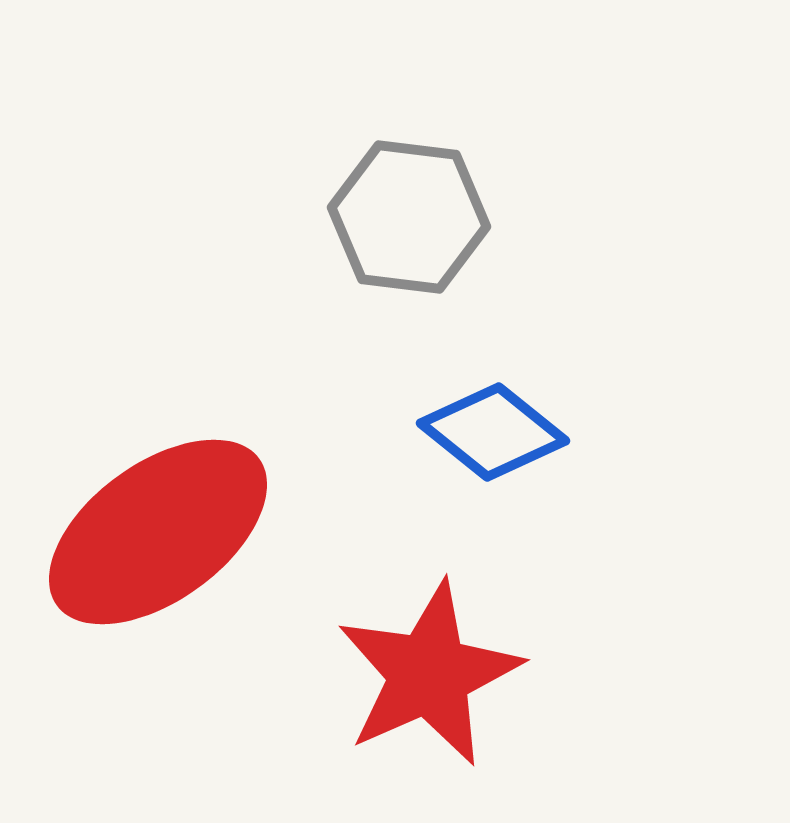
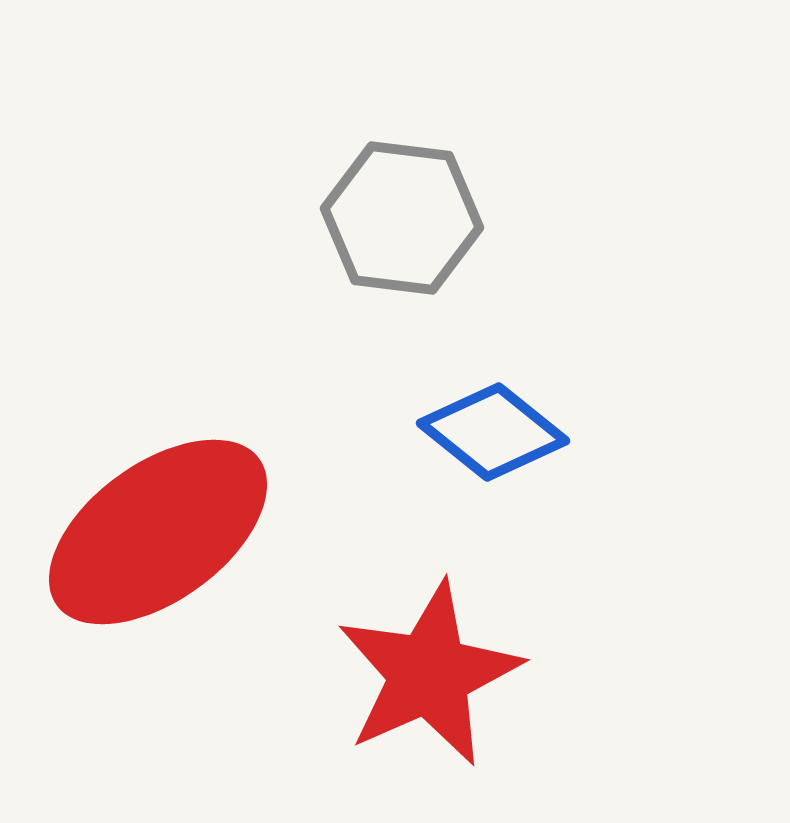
gray hexagon: moved 7 px left, 1 px down
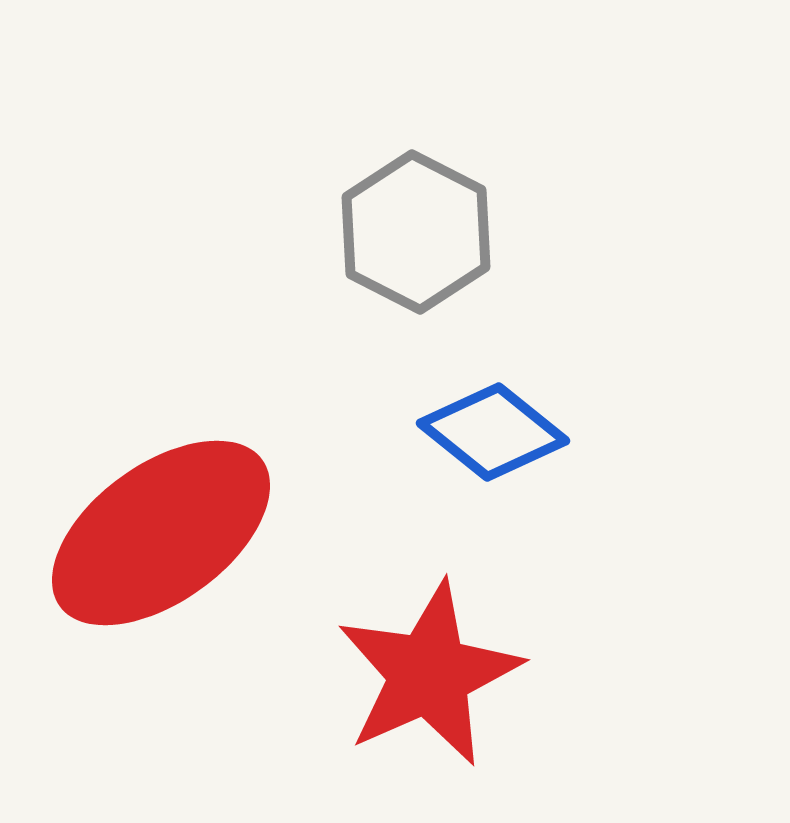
gray hexagon: moved 14 px right, 14 px down; rotated 20 degrees clockwise
red ellipse: moved 3 px right, 1 px down
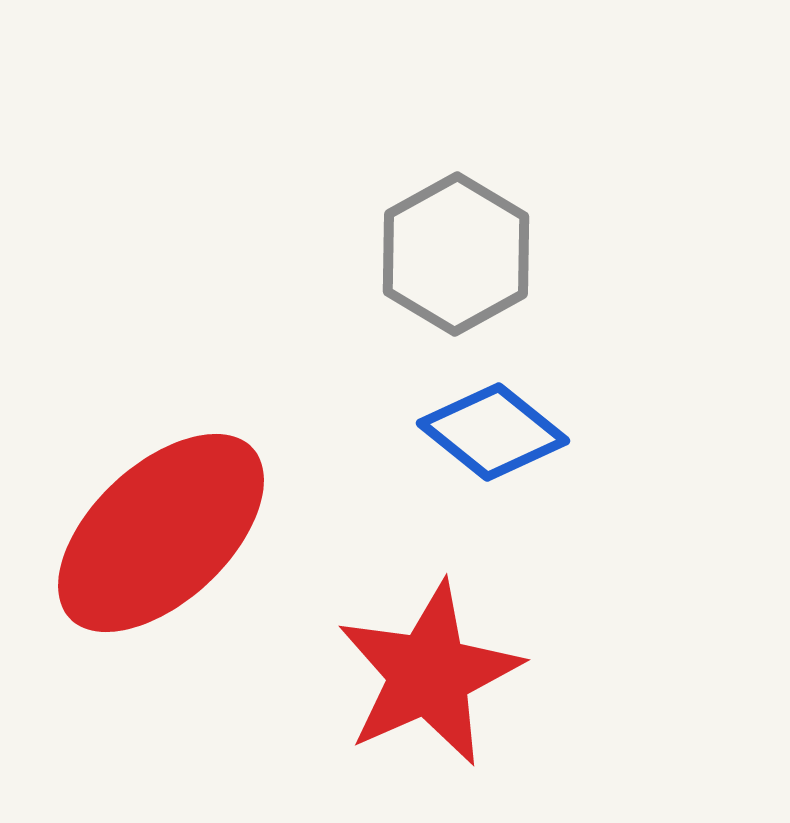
gray hexagon: moved 40 px right, 22 px down; rotated 4 degrees clockwise
red ellipse: rotated 7 degrees counterclockwise
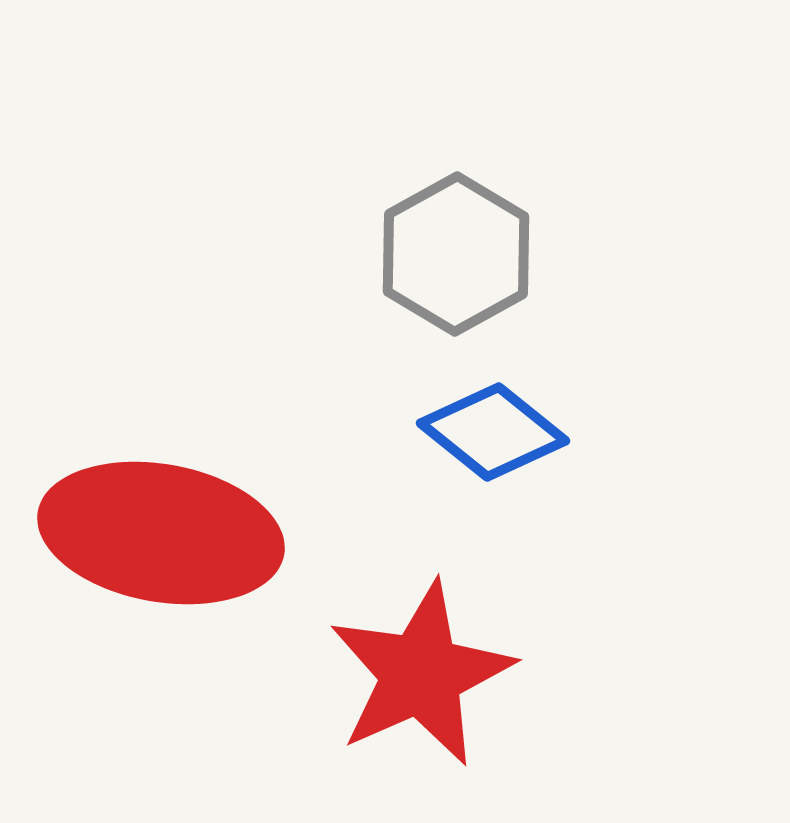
red ellipse: rotated 53 degrees clockwise
red star: moved 8 px left
